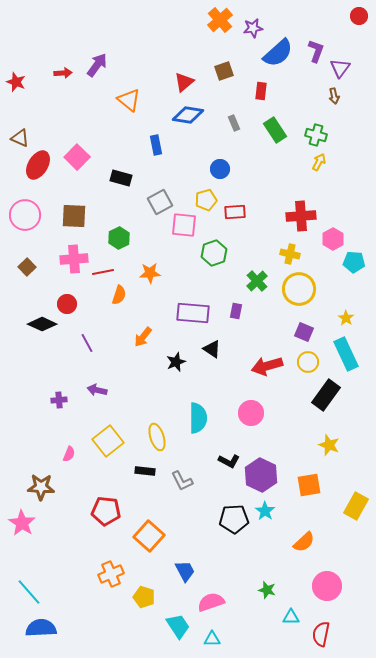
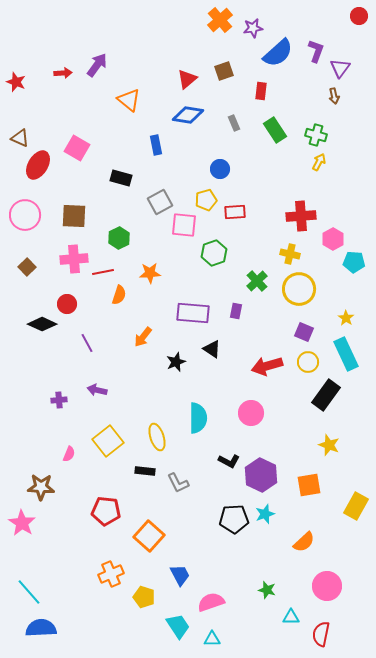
red triangle at (184, 82): moved 3 px right, 3 px up
pink square at (77, 157): moved 9 px up; rotated 15 degrees counterclockwise
gray L-shape at (182, 481): moved 4 px left, 2 px down
cyan star at (265, 511): moved 3 px down; rotated 18 degrees clockwise
blue trapezoid at (185, 571): moved 5 px left, 4 px down
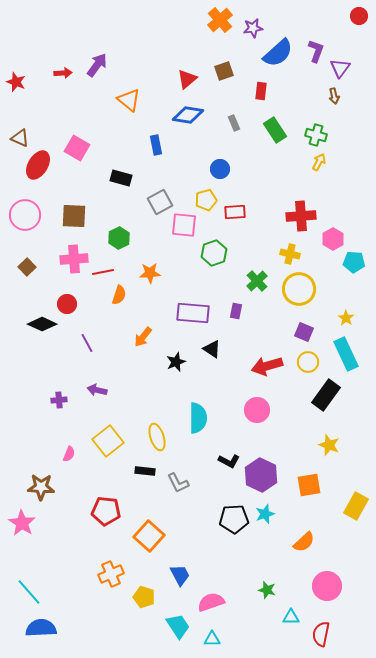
pink circle at (251, 413): moved 6 px right, 3 px up
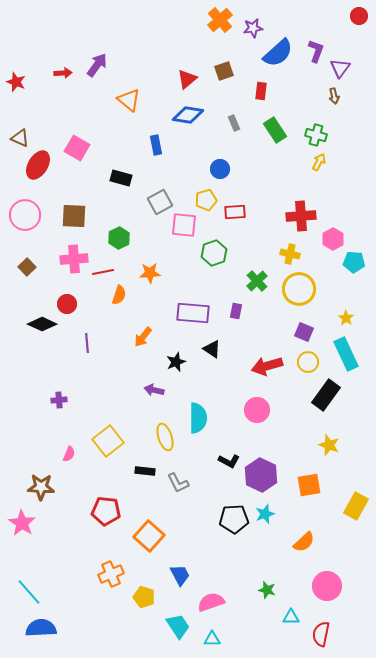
purple line at (87, 343): rotated 24 degrees clockwise
purple arrow at (97, 390): moved 57 px right
yellow ellipse at (157, 437): moved 8 px right
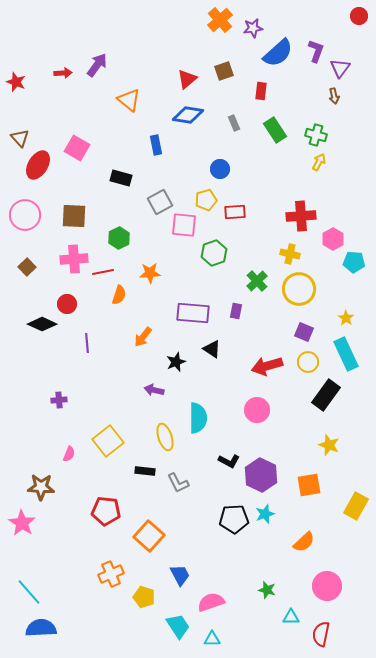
brown triangle at (20, 138): rotated 24 degrees clockwise
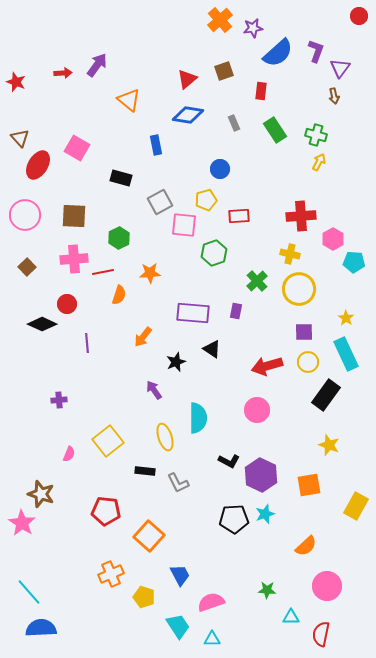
red rectangle at (235, 212): moved 4 px right, 4 px down
purple square at (304, 332): rotated 24 degrees counterclockwise
purple arrow at (154, 390): rotated 42 degrees clockwise
brown star at (41, 487): moved 7 px down; rotated 16 degrees clockwise
orange semicircle at (304, 542): moved 2 px right, 4 px down
green star at (267, 590): rotated 12 degrees counterclockwise
